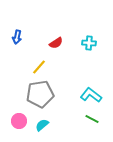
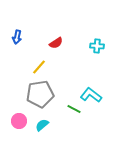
cyan cross: moved 8 px right, 3 px down
green line: moved 18 px left, 10 px up
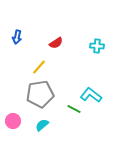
pink circle: moved 6 px left
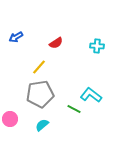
blue arrow: moved 1 px left; rotated 48 degrees clockwise
pink circle: moved 3 px left, 2 px up
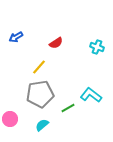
cyan cross: moved 1 px down; rotated 16 degrees clockwise
green line: moved 6 px left, 1 px up; rotated 56 degrees counterclockwise
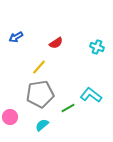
pink circle: moved 2 px up
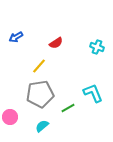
yellow line: moved 1 px up
cyan L-shape: moved 2 px right, 2 px up; rotated 30 degrees clockwise
cyan semicircle: moved 1 px down
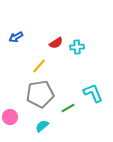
cyan cross: moved 20 px left; rotated 24 degrees counterclockwise
